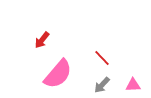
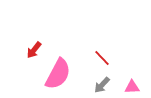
red arrow: moved 8 px left, 10 px down
pink semicircle: rotated 12 degrees counterclockwise
pink triangle: moved 1 px left, 2 px down
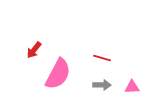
red line: rotated 30 degrees counterclockwise
gray arrow: rotated 132 degrees counterclockwise
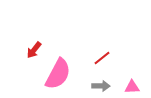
red line: rotated 54 degrees counterclockwise
gray arrow: moved 1 px left, 1 px down
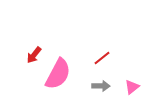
red arrow: moved 5 px down
pink triangle: rotated 35 degrees counterclockwise
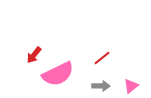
pink semicircle: rotated 36 degrees clockwise
pink triangle: moved 1 px left, 1 px up
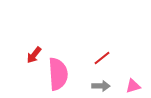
pink semicircle: rotated 68 degrees counterclockwise
pink triangle: moved 2 px right; rotated 21 degrees clockwise
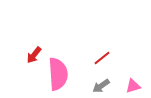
gray arrow: rotated 144 degrees clockwise
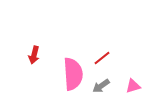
red arrow: rotated 24 degrees counterclockwise
pink semicircle: moved 15 px right
